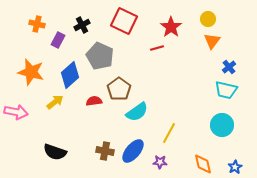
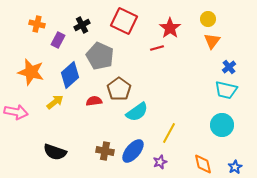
red star: moved 1 px left, 1 px down
purple star: rotated 24 degrees counterclockwise
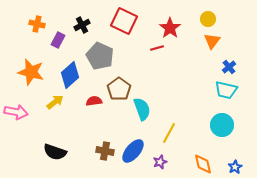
cyan semicircle: moved 5 px right, 3 px up; rotated 75 degrees counterclockwise
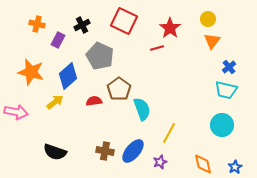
blue diamond: moved 2 px left, 1 px down
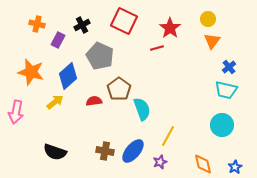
pink arrow: rotated 90 degrees clockwise
yellow line: moved 1 px left, 3 px down
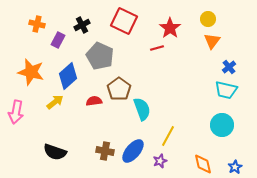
purple star: moved 1 px up
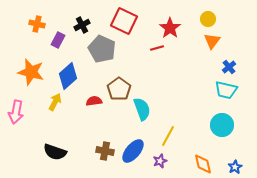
gray pentagon: moved 2 px right, 7 px up
yellow arrow: rotated 24 degrees counterclockwise
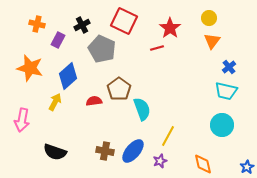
yellow circle: moved 1 px right, 1 px up
orange star: moved 1 px left, 4 px up
cyan trapezoid: moved 1 px down
pink arrow: moved 6 px right, 8 px down
blue star: moved 12 px right
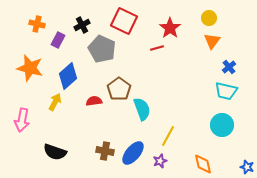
blue ellipse: moved 2 px down
blue star: rotated 24 degrees counterclockwise
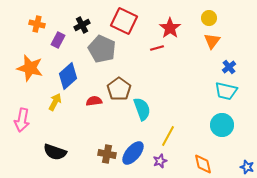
brown cross: moved 2 px right, 3 px down
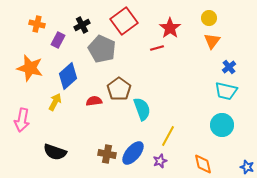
red square: rotated 28 degrees clockwise
